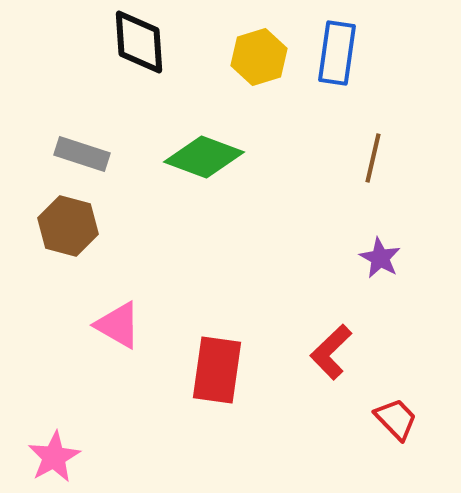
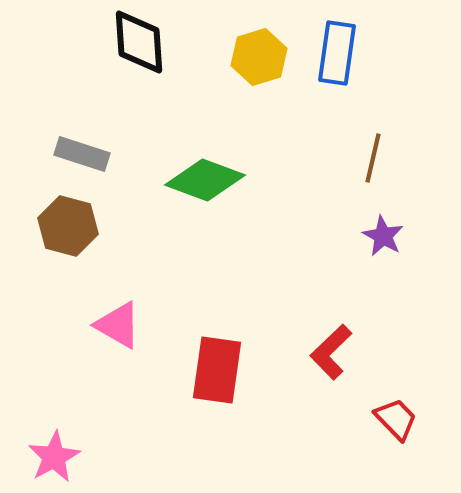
green diamond: moved 1 px right, 23 px down
purple star: moved 3 px right, 22 px up
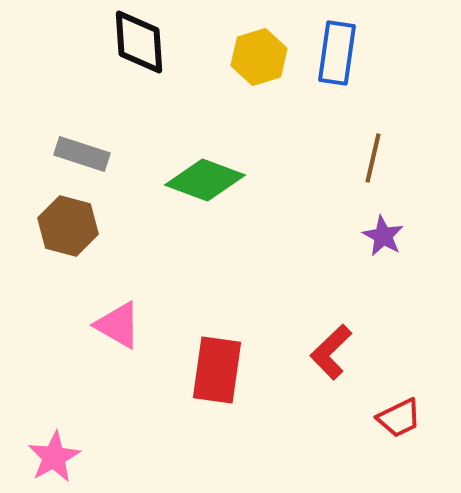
red trapezoid: moved 3 px right, 1 px up; rotated 108 degrees clockwise
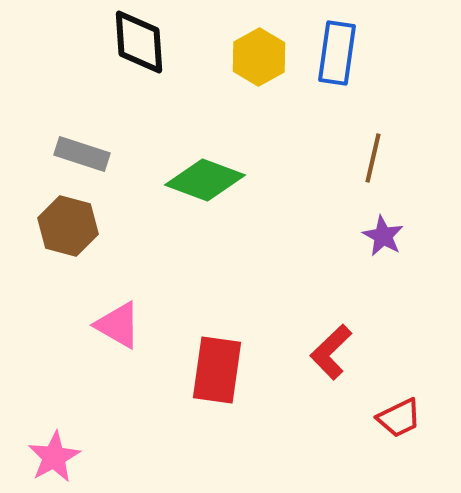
yellow hexagon: rotated 12 degrees counterclockwise
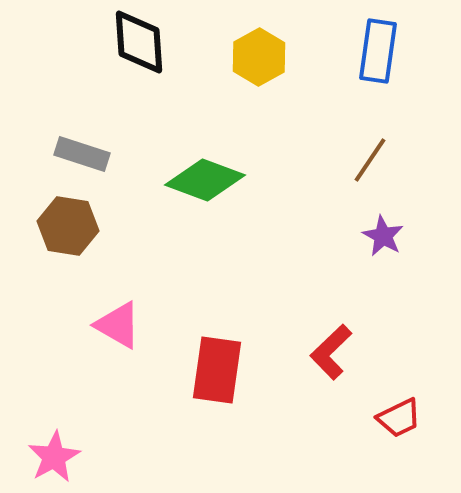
blue rectangle: moved 41 px right, 2 px up
brown line: moved 3 px left, 2 px down; rotated 21 degrees clockwise
brown hexagon: rotated 6 degrees counterclockwise
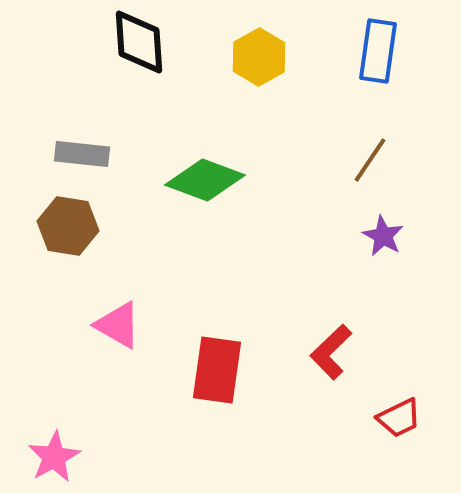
gray rectangle: rotated 12 degrees counterclockwise
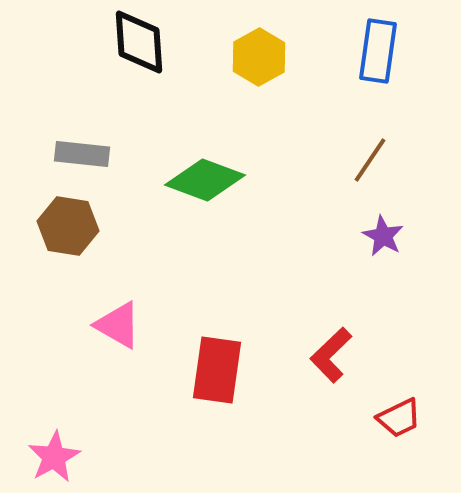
red L-shape: moved 3 px down
